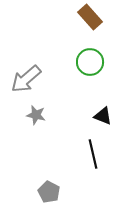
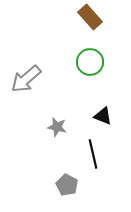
gray star: moved 21 px right, 12 px down
gray pentagon: moved 18 px right, 7 px up
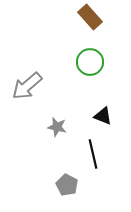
gray arrow: moved 1 px right, 7 px down
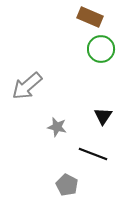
brown rectangle: rotated 25 degrees counterclockwise
green circle: moved 11 px right, 13 px up
black triangle: rotated 42 degrees clockwise
black line: rotated 56 degrees counterclockwise
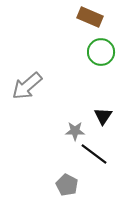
green circle: moved 3 px down
gray star: moved 18 px right, 4 px down; rotated 12 degrees counterclockwise
black line: moved 1 px right; rotated 16 degrees clockwise
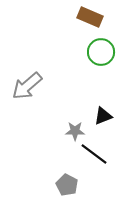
black triangle: rotated 36 degrees clockwise
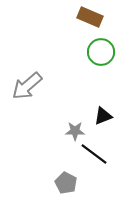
gray pentagon: moved 1 px left, 2 px up
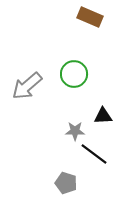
green circle: moved 27 px left, 22 px down
black triangle: rotated 18 degrees clockwise
gray pentagon: rotated 10 degrees counterclockwise
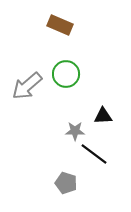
brown rectangle: moved 30 px left, 8 px down
green circle: moved 8 px left
